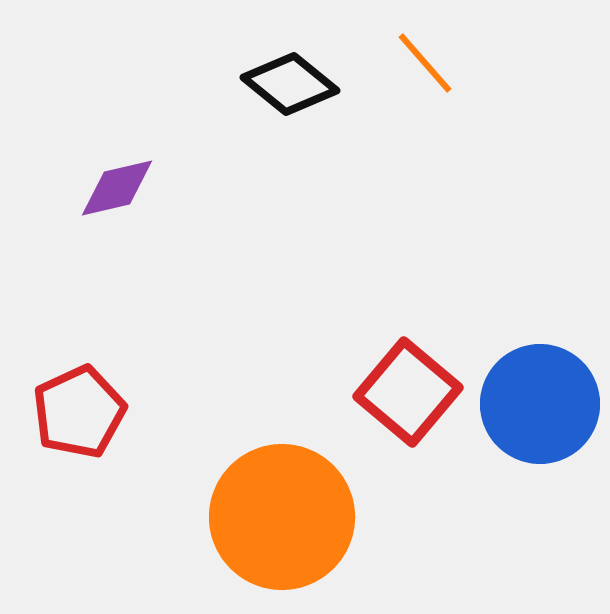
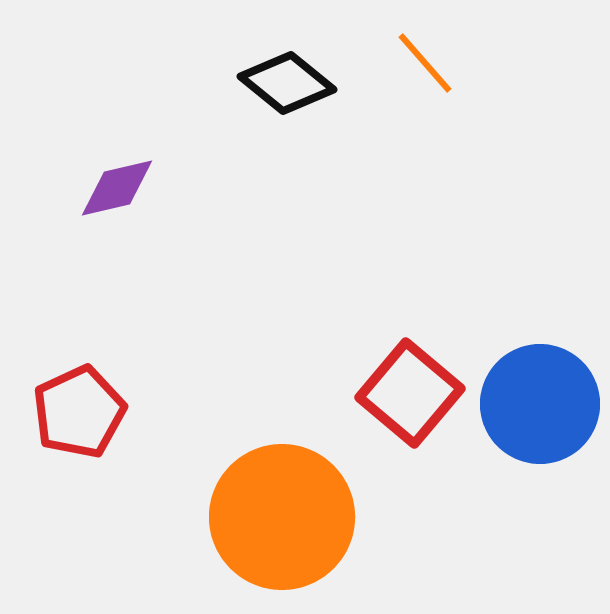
black diamond: moved 3 px left, 1 px up
red square: moved 2 px right, 1 px down
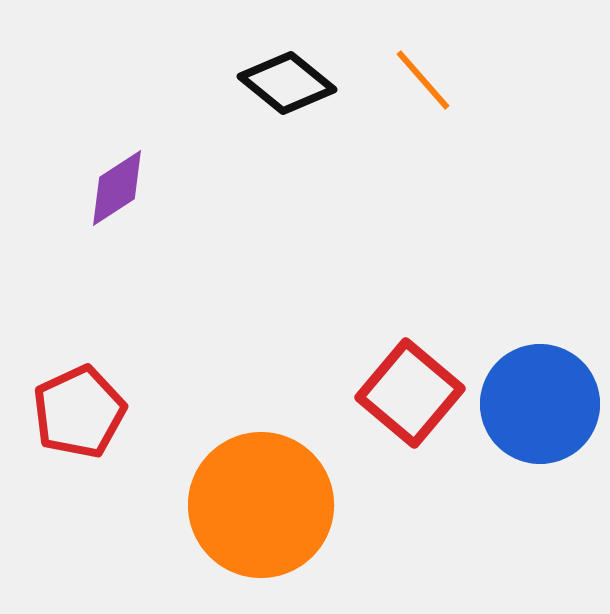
orange line: moved 2 px left, 17 px down
purple diamond: rotated 20 degrees counterclockwise
orange circle: moved 21 px left, 12 px up
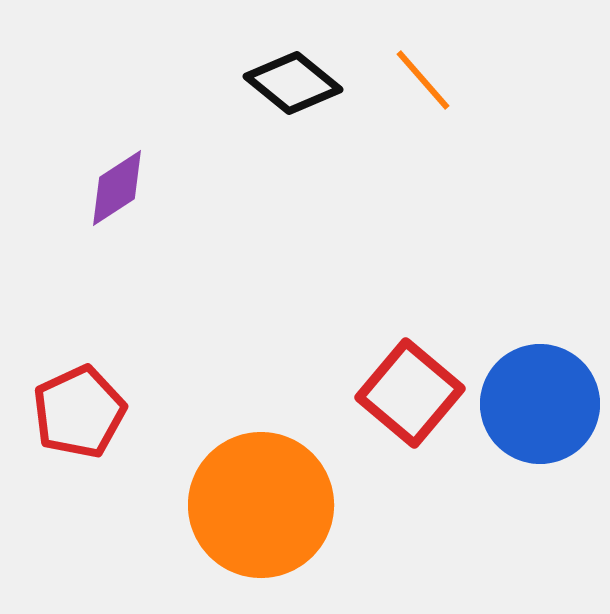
black diamond: moved 6 px right
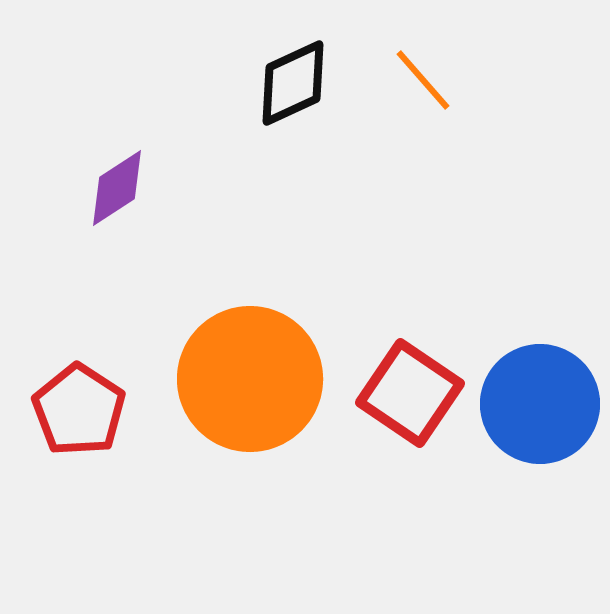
black diamond: rotated 64 degrees counterclockwise
red square: rotated 6 degrees counterclockwise
red pentagon: moved 2 px up; rotated 14 degrees counterclockwise
orange circle: moved 11 px left, 126 px up
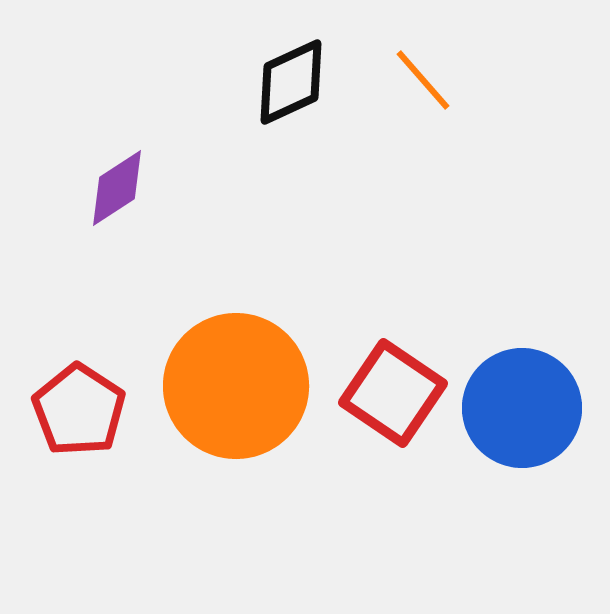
black diamond: moved 2 px left, 1 px up
orange circle: moved 14 px left, 7 px down
red square: moved 17 px left
blue circle: moved 18 px left, 4 px down
